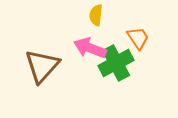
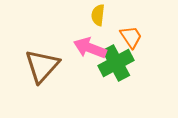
yellow semicircle: moved 2 px right
orange trapezoid: moved 7 px left, 1 px up
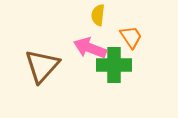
green cross: moved 2 px left, 2 px down; rotated 28 degrees clockwise
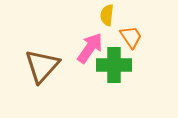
yellow semicircle: moved 9 px right
pink arrow: rotated 104 degrees clockwise
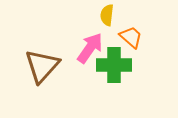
orange trapezoid: rotated 15 degrees counterclockwise
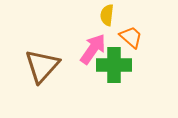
pink arrow: moved 3 px right, 1 px down
